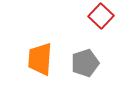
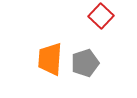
orange trapezoid: moved 10 px right
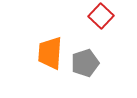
orange trapezoid: moved 6 px up
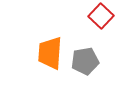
gray pentagon: moved 2 px up; rotated 8 degrees clockwise
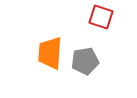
red square: moved 1 px down; rotated 25 degrees counterclockwise
